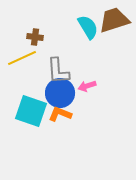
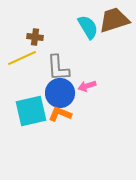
gray L-shape: moved 3 px up
cyan square: rotated 32 degrees counterclockwise
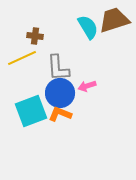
brown cross: moved 1 px up
cyan square: rotated 8 degrees counterclockwise
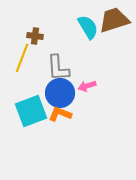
yellow line: rotated 44 degrees counterclockwise
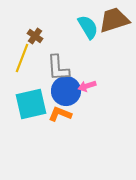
brown cross: rotated 28 degrees clockwise
blue circle: moved 6 px right, 2 px up
cyan square: moved 7 px up; rotated 8 degrees clockwise
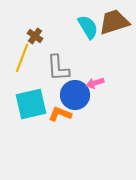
brown trapezoid: moved 2 px down
pink arrow: moved 8 px right, 3 px up
blue circle: moved 9 px right, 4 px down
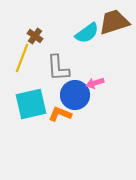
cyan semicircle: moved 1 px left, 6 px down; rotated 85 degrees clockwise
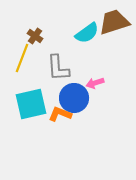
blue circle: moved 1 px left, 3 px down
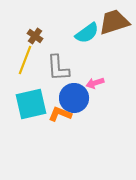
yellow line: moved 3 px right, 2 px down
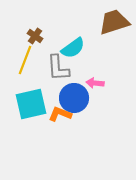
cyan semicircle: moved 14 px left, 15 px down
pink arrow: rotated 24 degrees clockwise
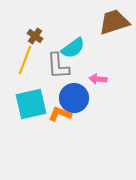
gray L-shape: moved 2 px up
pink arrow: moved 3 px right, 4 px up
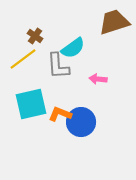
yellow line: moved 2 px left, 1 px up; rotated 32 degrees clockwise
blue circle: moved 7 px right, 24 px down
